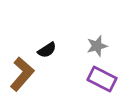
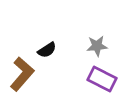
gray star: rotated 10 degrees clockwise
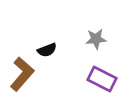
gray star: moved 1 px left, 7 px up
black semicircle: rotated 12 degrees clockwise
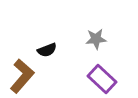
brown L-shape: moved 2 px down
purple rectangle: rotated 16 degrees clockwise
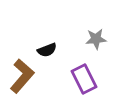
purple rectangle: moved 18 px left; rotated 20 degrees clockwise
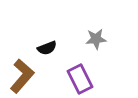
black semicircle: moved 2 px up
purple rectangle: moved 4 px left
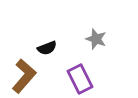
gray star: rotated 25 degrees clockwise
brown L-shape: moved 2 px right
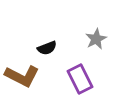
gray star: rotated 25 degrees clockwise
brown L-shape: moved 2 px left; rotated 76 degrees clockwise
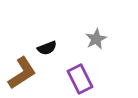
brown L-shape: moved 3 px up; rotated 60 degrees counterclockwise
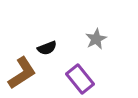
purple rectangle: rotated 12 degrees counterclockwise
